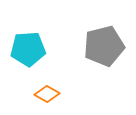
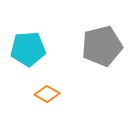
gray pentagon: moved 2 px left
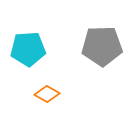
gray pentagon: rotated 12 degrees clockwise
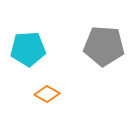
gray pentagon: moved 2 px right; rotated 6 degrees clockwise
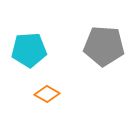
cyan pentagon: moved 1 px right, 1 px down
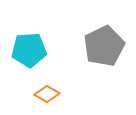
gray pentagon: rotated 30 degrees counterclockwise
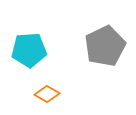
gray pentagon: moved 1 px right
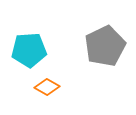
orange diamond: moved 7 px up
